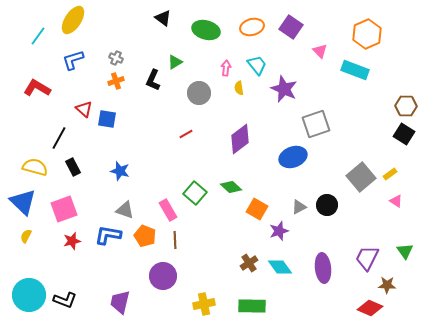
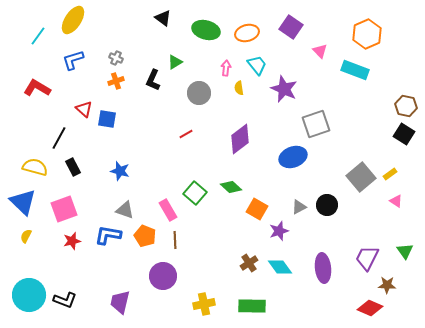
orange ellipse at (252, 27): moved 5 px left, 6 px down
brown hexagon at (406, 106): rotated 10 degrees clockwise
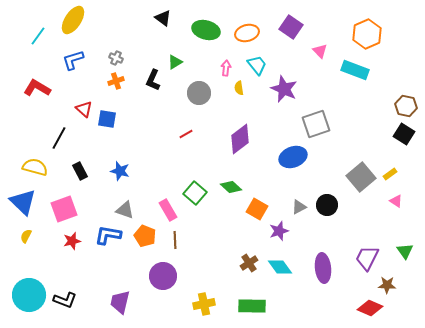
black rectangle at (73, 167): moved 7 px right, 4 px down
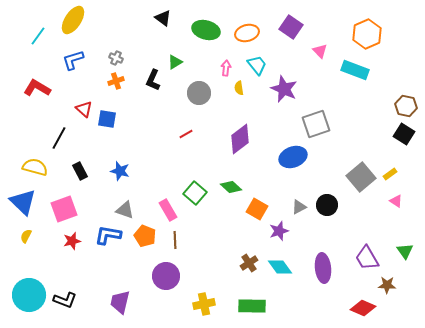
purple trapezoid at (367, 258): rotated 56 degrees counterclockwise
purple circle at (163, 276): moved 3 px right
red diamond at (370, 308): moved 7 px left
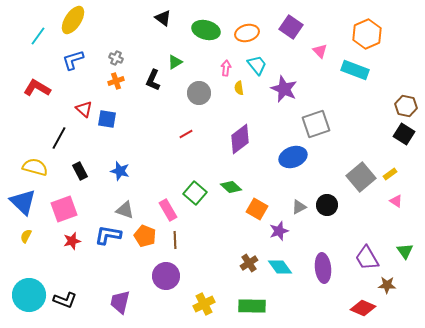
yellow cross at (204, 304): rotated 15 degrees counterclockwise
